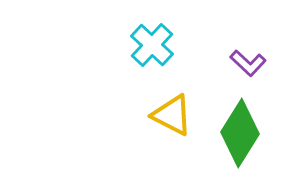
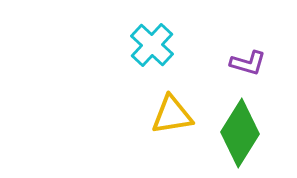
purple L-shape: rotated 27 degrees counterclockwise
yellow triangle: rotated 36 degrees counterclockwise
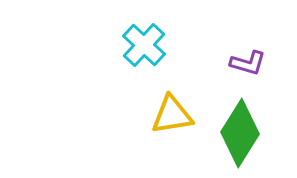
cyan cross: moved 8 px left
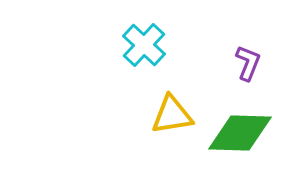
purple L-shape: rotated 84 degrees counterclockwise
green diamond: rotated 60 degrees clockwise
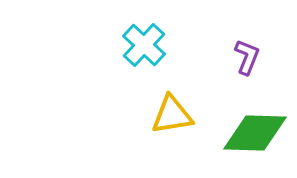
purple L-shape: moved 1 px left, 6 px up
green diamond: moved 15 px right
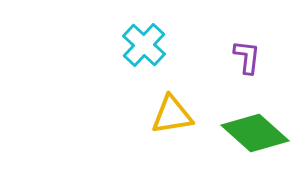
purple L-shape: rotated 15 degrees counterclockwise
green diamond: rotated 40 degrees clockwise
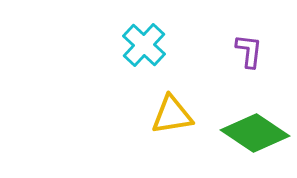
purple L-shape: moved 2 px right, 6 px up
green diamond: rotated 8 degrees counterclockwise
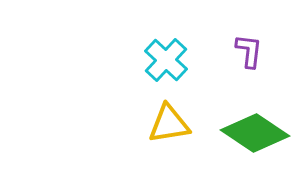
cyan cross: moved 22 px right, 15 px down
yellow triangle: moved 3 px left, 9 px down
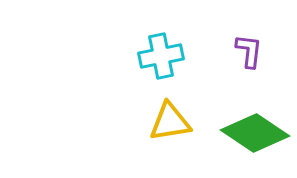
cyan cross: moved 5 px left, 4 px up; rotated 36 degrees clockwise
yellow triangle: moved 1 px right, 2 px up
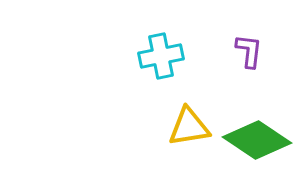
yellow triangle: moved 19 px right, 5 px down
green diamond: moved 2 px right, 7 px down
